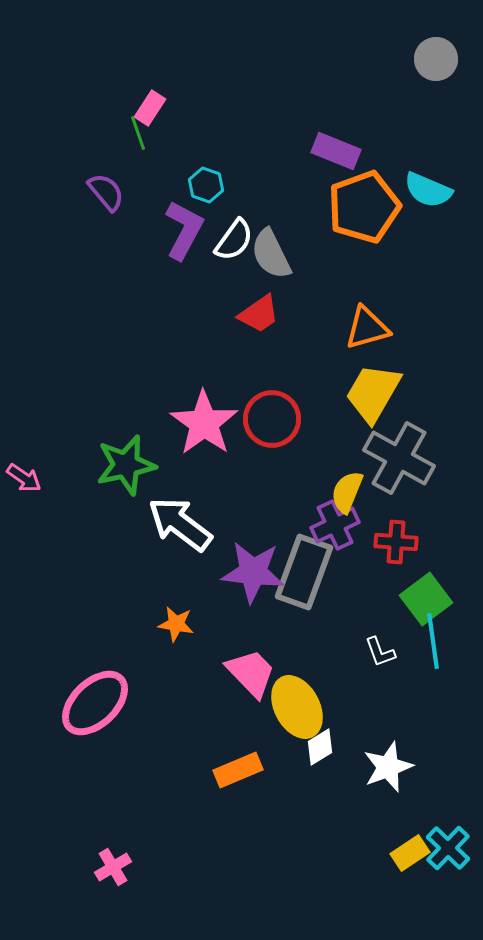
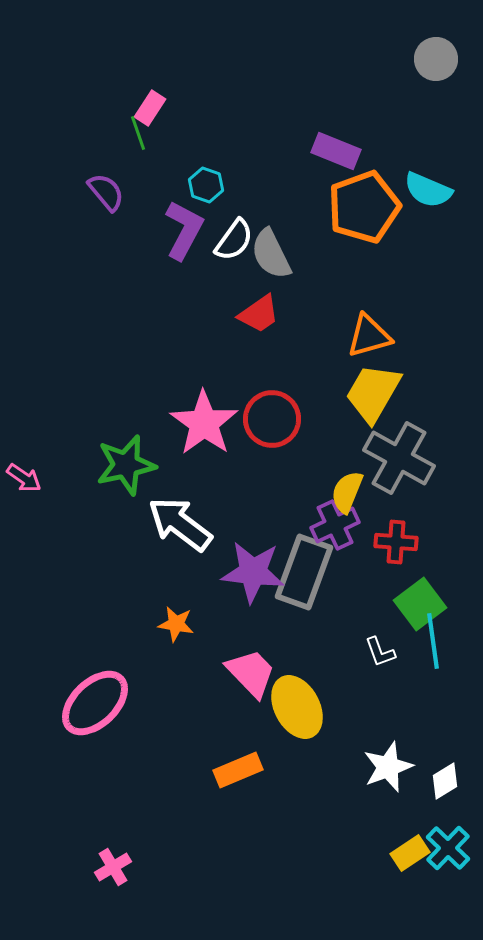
orange triangle: moved 2 px right, 8 px down
green square: moved 6 px left, 5 px down
white diamond: moved 125 px right, 34 px down
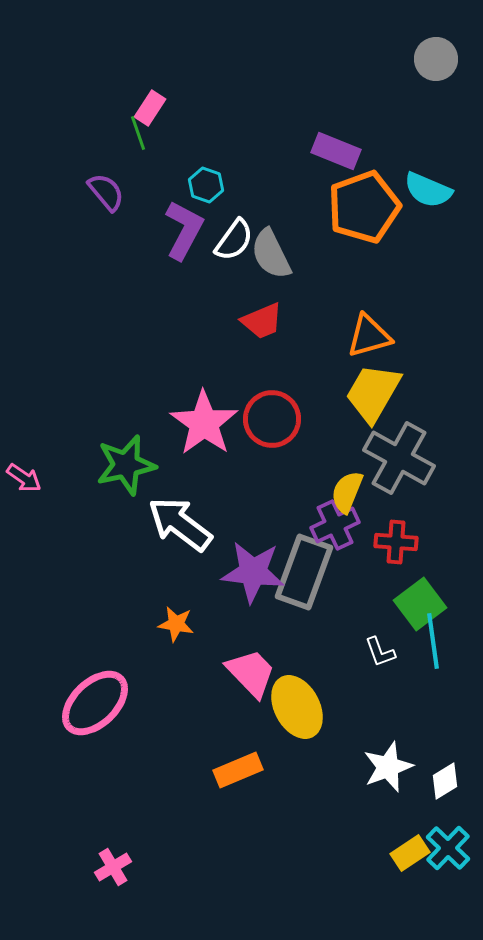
red trapezoid: moved 3 px right, 7 px down; rotated 12 degrees clockwise
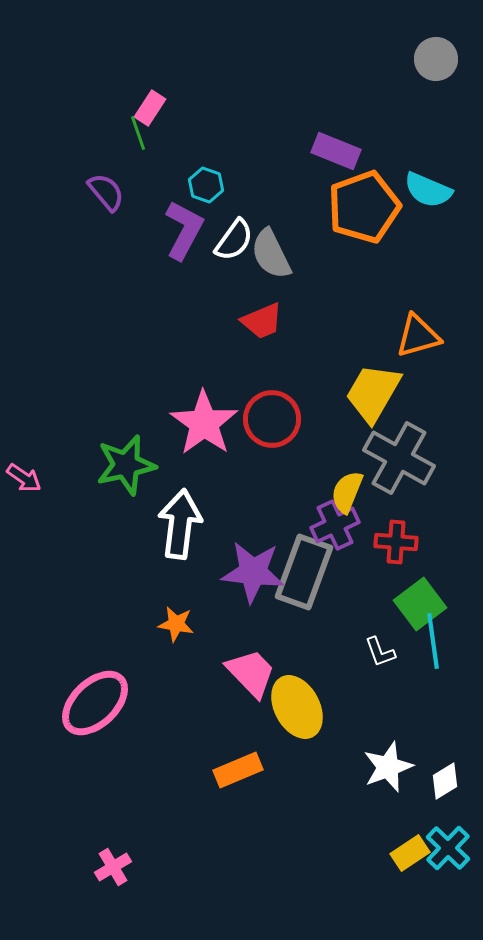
orange triangle: moved 49 px right
white arrow: rotated 60 degrees clockwise
